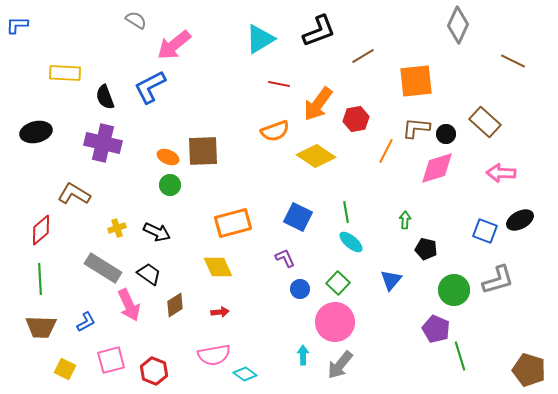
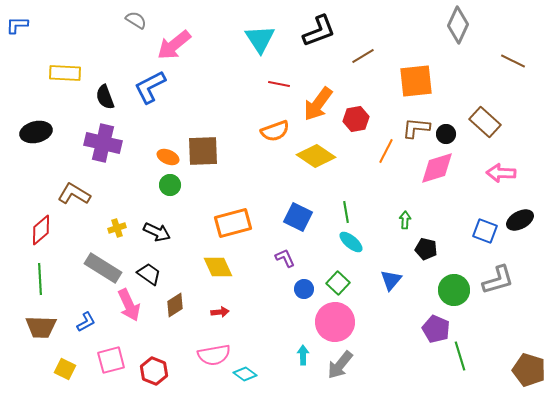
cyan triangle at (260, 39): rotated 32 degrees counterclockwise
blue circle at (300, 289): moved 4 px right
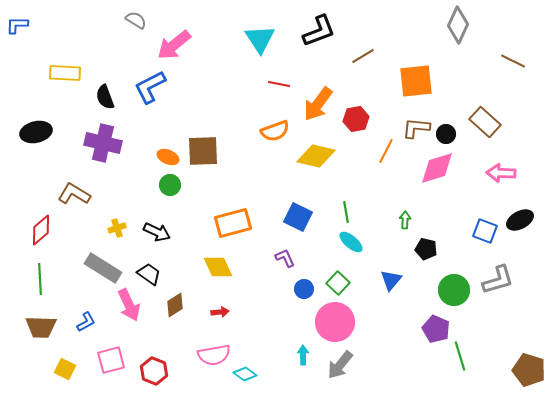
yellow diamond at (316, 156): rotated 21 degrees counterclockwise
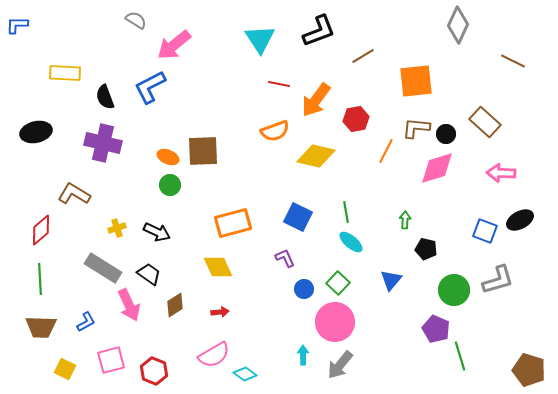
orange arrow at (318, 104): moved 2 px left, 4 px up
pink semicircle at (214, 355): rotated 20 degrees counterclockwise
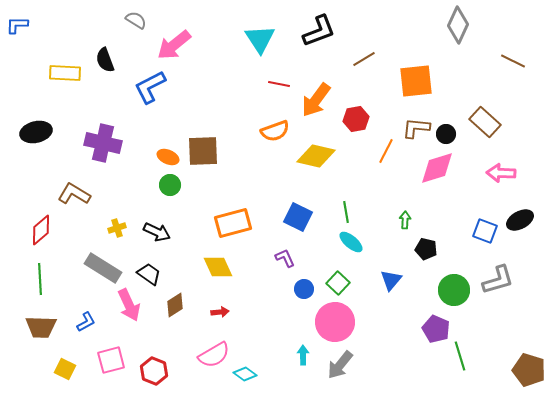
brown line at (363, 56): moved 1 px right, 3 px down
black semicircle at (105, 97): moved 37 px up
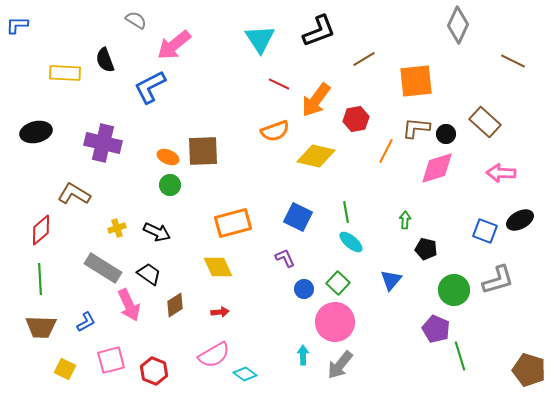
red line at (279, 84): rotated 15 degrees clockwise
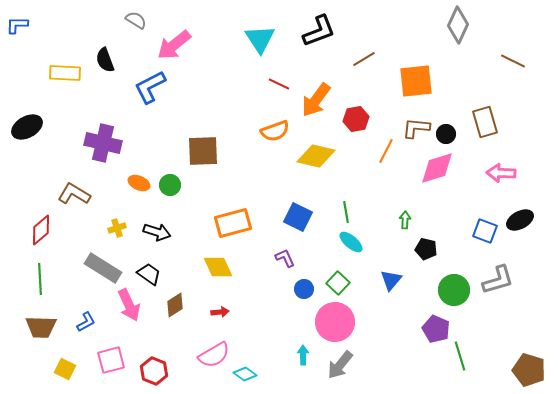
brown rectangle at (485, 122): rotated 32 degrees clockwise
black ellipse at (36, 132): moved 9 px left, 5 px up; rotated 16 degrees counterclockwise
orange ellipse at (168, 157): moved 29 px left, 26 px down
black arrow at (157, 232): rotated 8 degrees counterclockwise
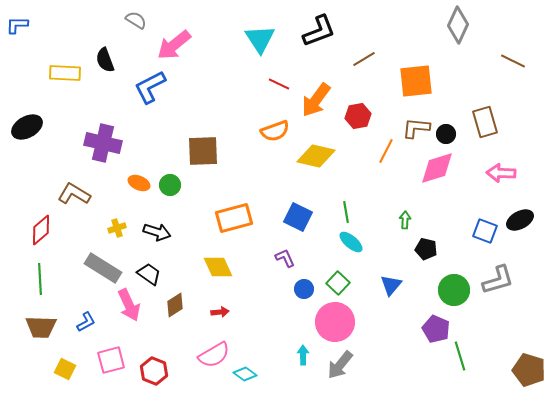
red hexagon at (356, 119): moved 2 px right, 3 px up
orange rectangle at (233, 223): moved 1 px right, 5 px up
blue triangle at (391, 280): moved 5 px down
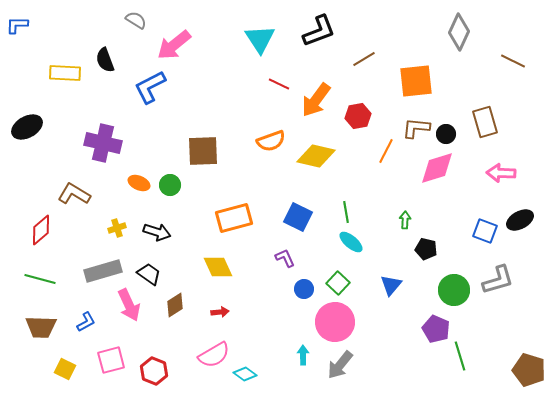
gray diamond at (458, 25): moved 1 px right, 7 px down
orange semicircle at (275, 131): moved 4 px left, 10 px down
gray rectangle at (103, 268): moved 3 px down; rotated 48 degrees counterclockwise
green line at (40, 279): rotated 72 degrees counterclockwise
